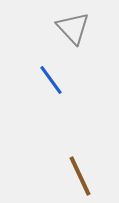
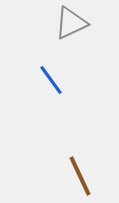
gray triangle: moved 2 px left, 5 px up; rotated 48 degrees clockwise
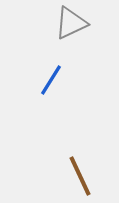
blue line: rotated 68 degrees clockwise
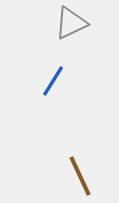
blue line: moved 2 px right, 1 px down
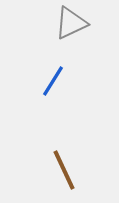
brown line: moved 16 px left, 6 px up
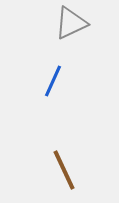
blue line: rotated 8 degrees counterclockwise
